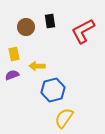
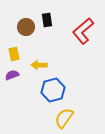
black rectangle: moved 3 px left, 1 px up
red L-shape: rotated 12 degrees counterclockwise
yellow arrow: moved 2 px right, 1 px up
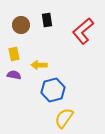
brown circle: moved 5 px left, 2 px up
purple semicircle: moved 2 px right; rotated 32 degrees clockwise
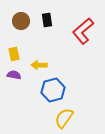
brown circle: moved 4 px up
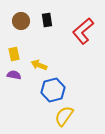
yellow arrow: rotated 21 degrees clockwise
yellow semicircle: moved 2 px up
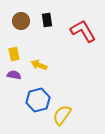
red L-shape: rotated 100 degrees clockwise
blue hexagon: moved 15 px left, 10 px down
yellow semicircle: moved 2 px left, 1 px up
